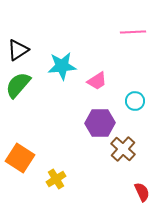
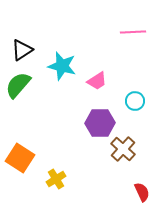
black triangle: moved 4 px right
cyan star: rotated 20 degrees clockwise
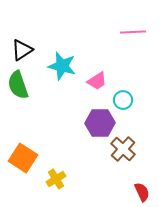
green semicircle: rotated 60 degrees counterclockwise
cyan circle: moved 12 px left, 1 px up
orange square: moved 3 px right
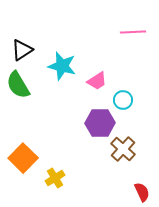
green semicircle: rotated 12 degrees counterclockwise
orange square: rotated 12 degrees clockwise
yellow cross: moved 1 px left, 1 px up
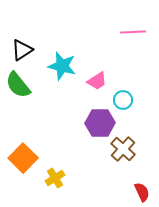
green semicircle: rotated 8 degrees counterclockwise
